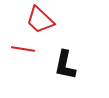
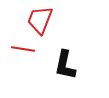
red trapezoid: rotated 68 degrees clockwise
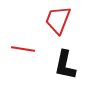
red trapezoid: moved 18 px right
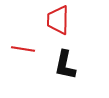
red trapezoid: rotated 20 degrees counterclockwise
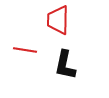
red line: moved 2 px right, 1 px down
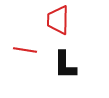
black L-shape: rotated 12 degrees counterclockwise
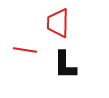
red trapezoid: moved 3 px down
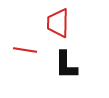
black L-shape: moved 1 px right
